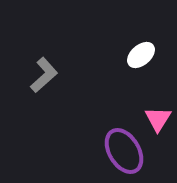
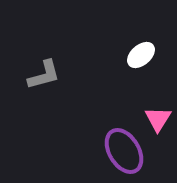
gray L-shape: rotated 27 degrees clockwise
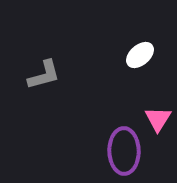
white ellipse: moved 1 px left
purple ellipse: rotated 30 degrees clockwise
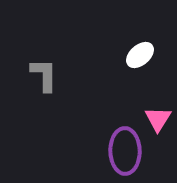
gray L-shape: rotated 75 degrees counterclockwise
purple ellipse: moved 1 px right
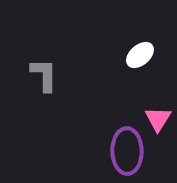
purple ellipse: moved 2 px right
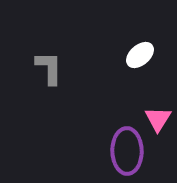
gray L-shape: moved 5 px right, 7 px up
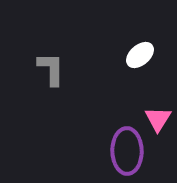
gray L-shape: moved 2 px right, 1 px down
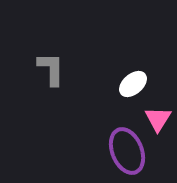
white ellipse: moved 7 px left, 29 px down
purple ellipse: rotated 21 degrees counterclockwise
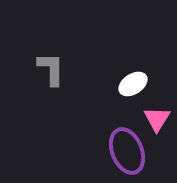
white ellipse: rotated 8 degrees clockwise
pink triangle: moved 1 px left
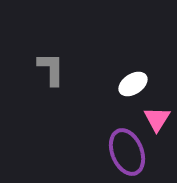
purple ellipse: moved 1 px down
